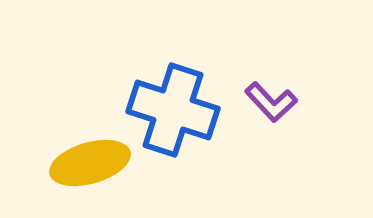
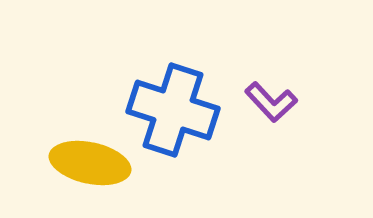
yellow ellipse: rotated 28 degrees clockwise
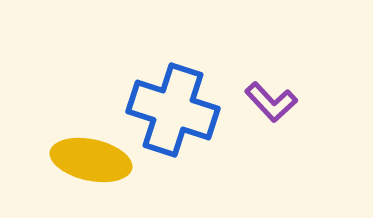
yellow ellipse: moved 1 px right, 3 px up
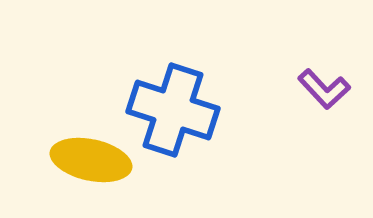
purple L-shape: moved 53 px right, 13 px up
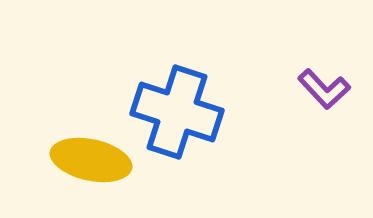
blue cross: moved 4 px right, 2 px down
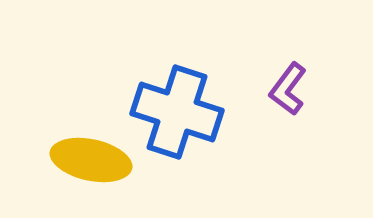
purple L-shape: moved 36 px left; rotated 80 degrees clockwise
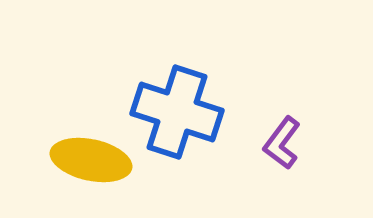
purple L-shape: moved 6 px left, 54 px down
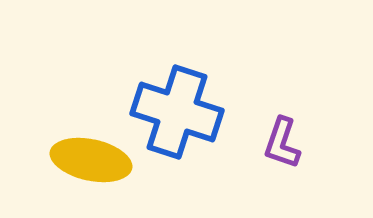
purple L-shape: rotated 18 degrees counterclockwise
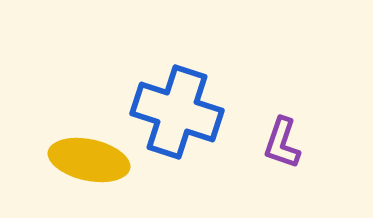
yellow ellipse: moved 2 px left
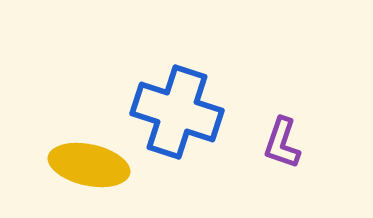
yellow ellipse: moved 5 px down
